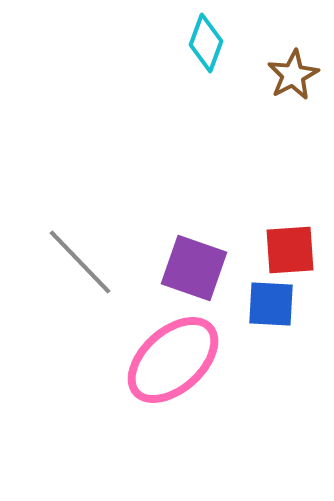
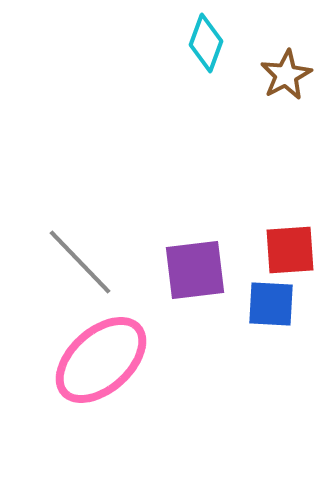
brown star: moved 7 px left
purple square: moved 1 px right, 2 px down; rotated 26 degrees counterclockwise
pink ellipse: moved 72 px left
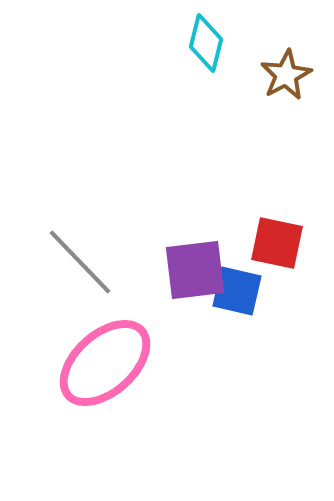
cyan diamond: rotated 6 degrees counterclockwise
red square: moved 13 px left, 7 px up; rotated 16 degrees clockwise
blue square: moved 34 px left, 13 px up; rotated 10 degrees clockwise
pink ellipse: moved 4 px right, 3 px down
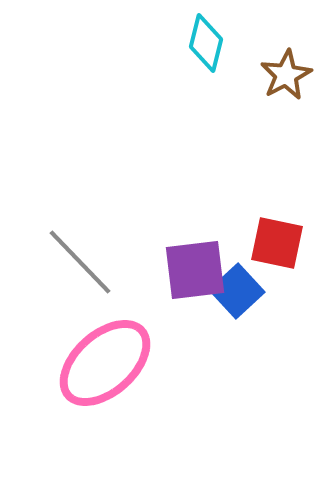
blue square: rotated 34 degrees clockwise
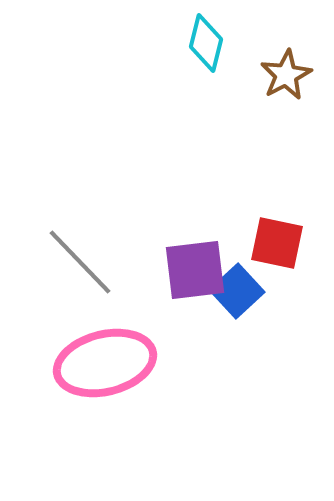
pink ellipse: rotated 28 degrees clockwise
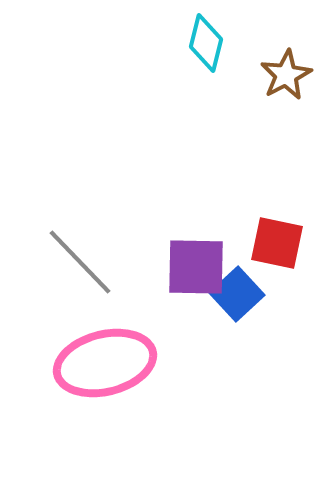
purple square: moved 1 px right, 3 px up; rotated 8 degrees clockwise
blue square: moved 3 px down
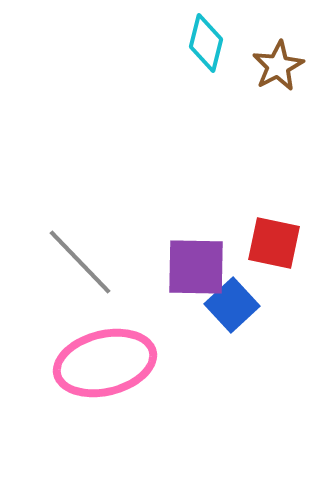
brown star: moved 8 px left, 9 px up
red square: moved 3 px left
blue square: moved 5 px left, 11 px down
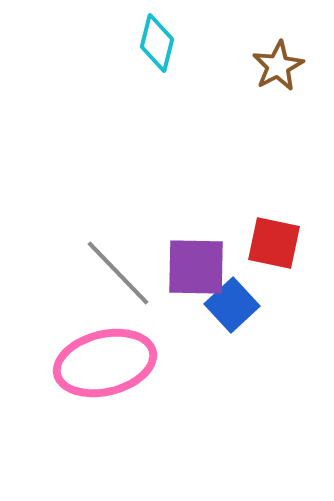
cyan diamond: moved 49 px left
gray line: moved 38 px right, 11 px down
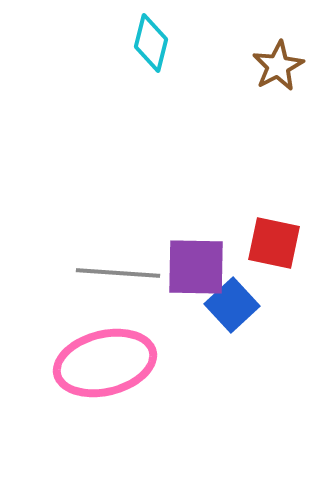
cyan diamond: moved 6 px left
gray line: rotated 42 degrees counterclockwise
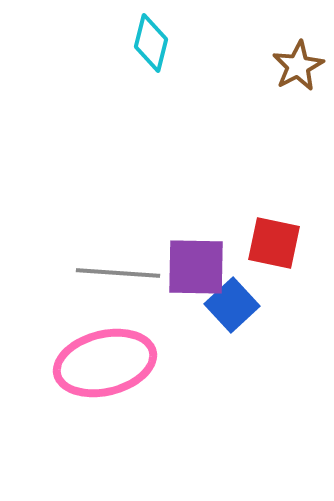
brown star: moved 20 px right
